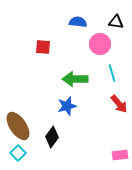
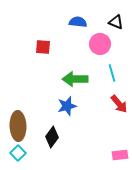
black triangle: rotated 14 degrees clockwise
brown ellipse: rotated 32 degrees clockwise
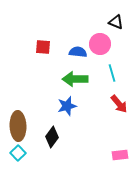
blue semicircle: moved 30 px down
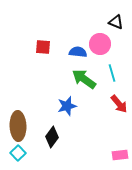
green arrow: moved 9 px right; rotated 35 degrees clockwise
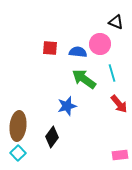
red square: moved 7 px right, 1 px down
brown ellipse: rotated 8 degrees clockwise
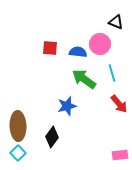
brown ellipse: rotated 8 degrees counterclockwise
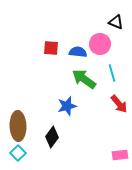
red square: moved 1 px right
